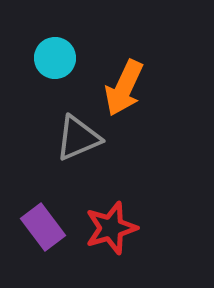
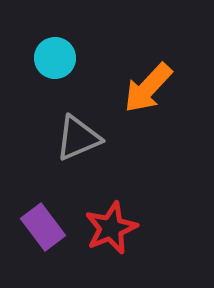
orange arrow: moved 24 px right; rotated 18 degrees clockwise
red star: rotated 6 degrees counterclockwise
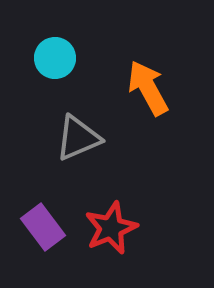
orange arrow: rotated 108 degrees clockwise
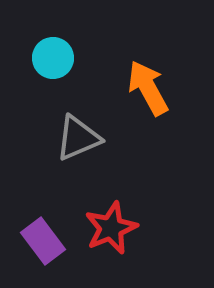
cyan circle: moved 2 px left
purple rectangle: moved 14 px down
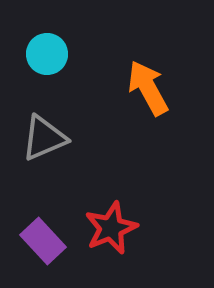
cyan circle: moved 6 px left, 4 px up
gray triangle: moved 34 px left
purple rectangle: rotated 6 degrees counterclockwise
